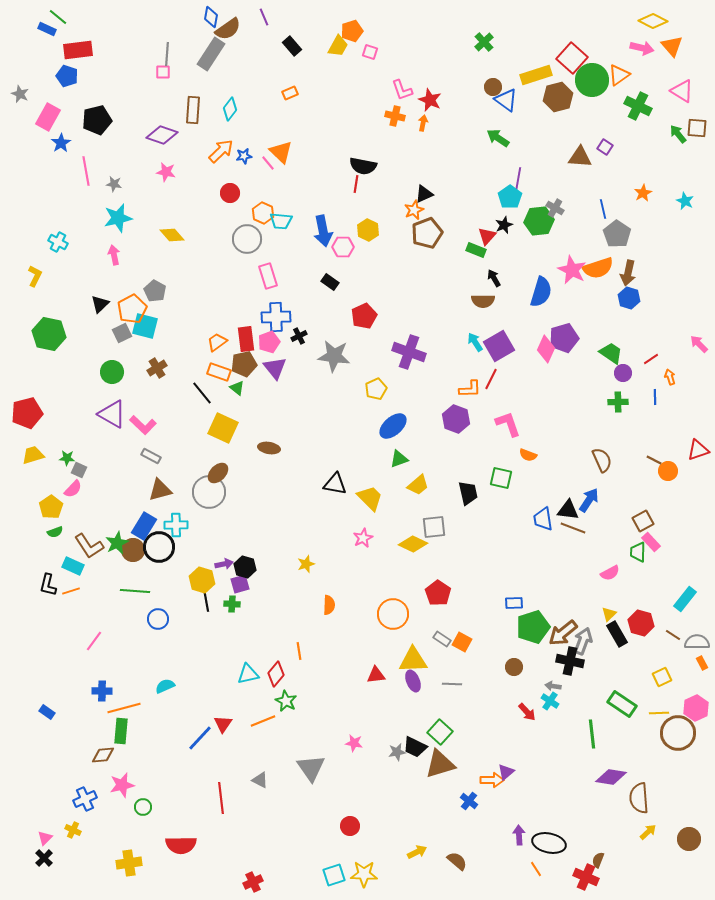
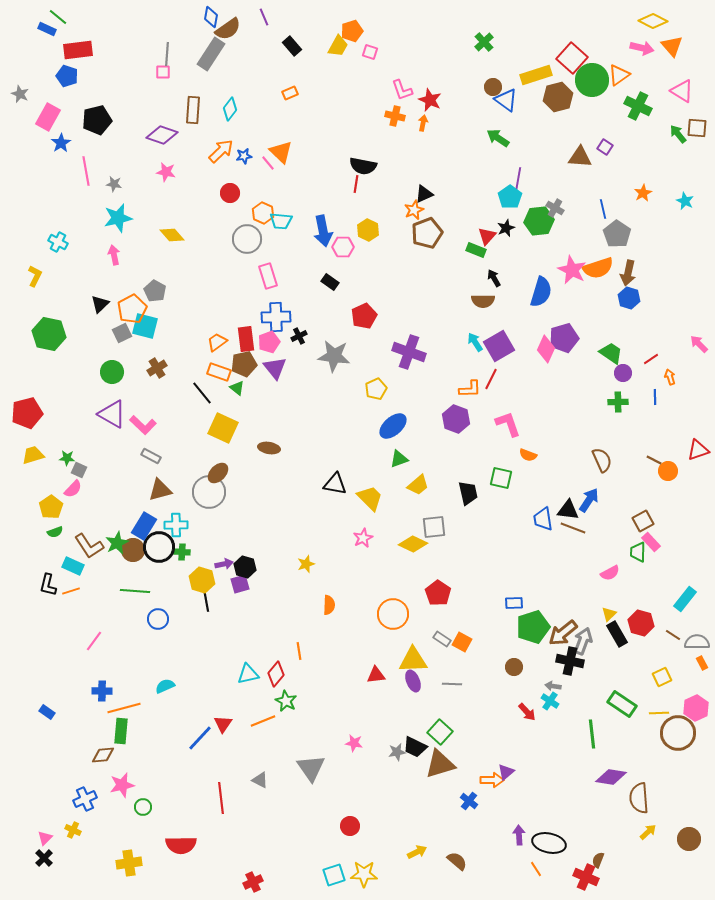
black star at (504, 225): moved 2 px right, 3 px down
green cross at (232, 604): moved 50 px left, 52 px up
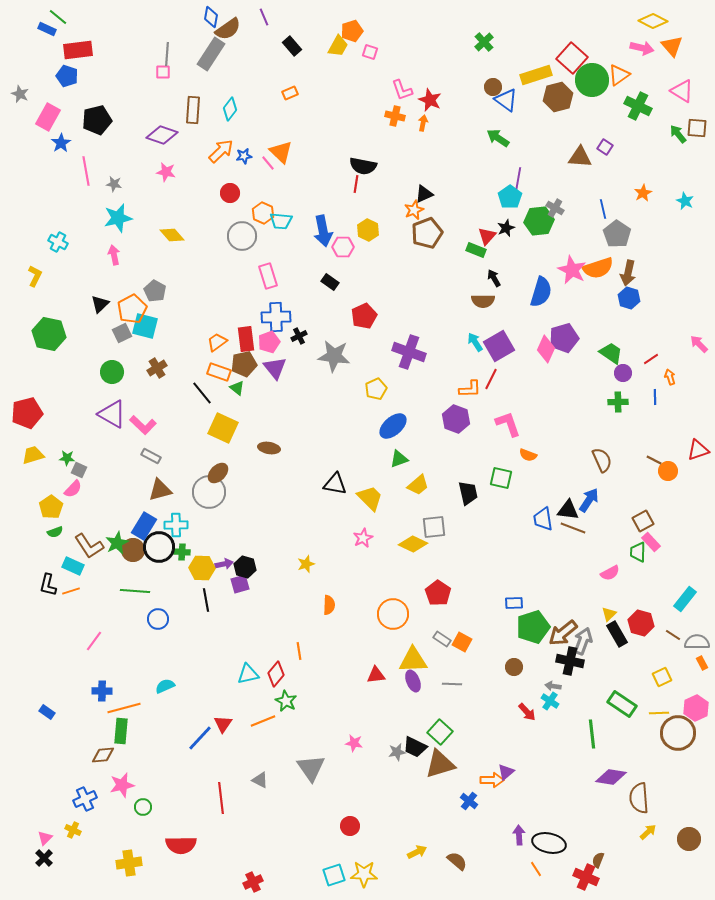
gray circle at (247, 239): moved 5 px left, 3 px up
yellow hexagon at (202, 580): moved 12 px up; rotated 15 degrees counterclockwise
